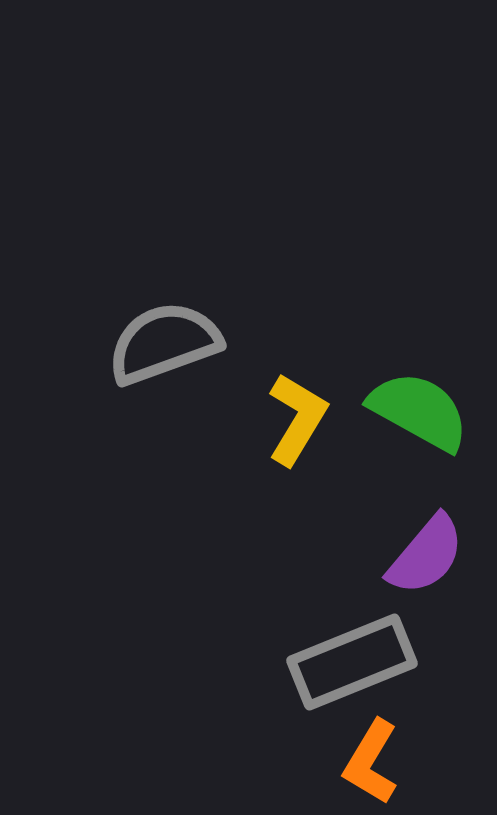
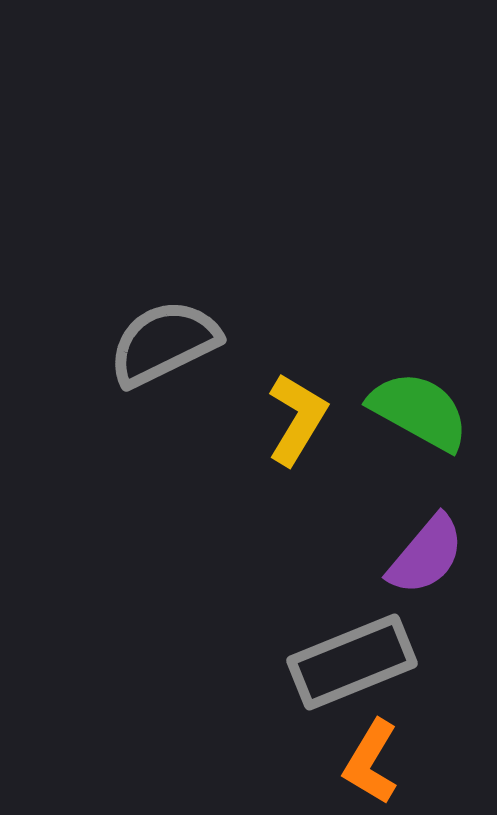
gray semicircle: rotated 6 degrees counterclockwise
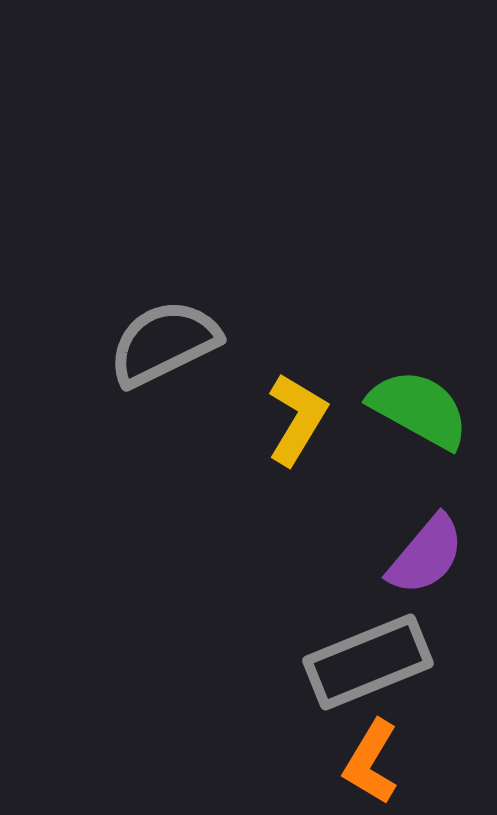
green semicircle: moved 2 px up
gray rectangle: moved 16 px right
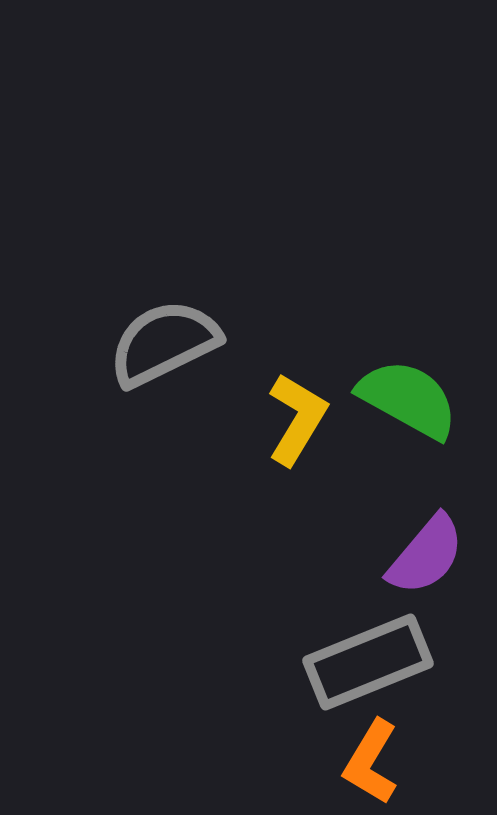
green semicircle: moved 11 px left, 10 px up
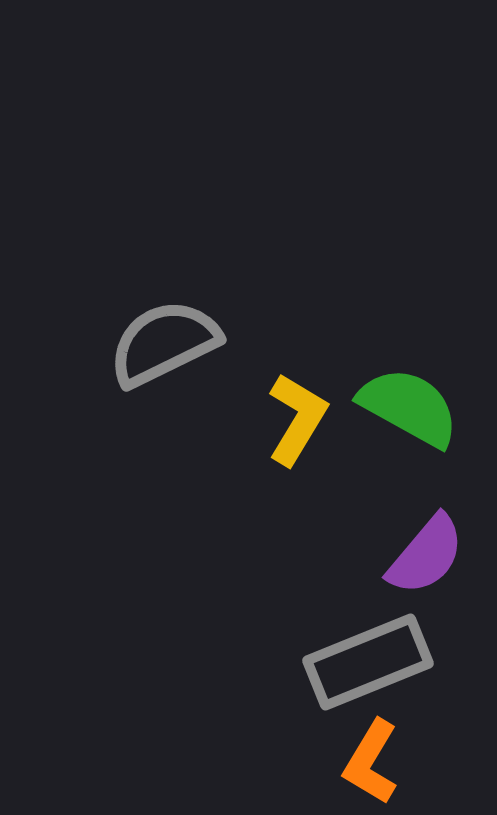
green semicircle: moved 1 px right, 8 px down
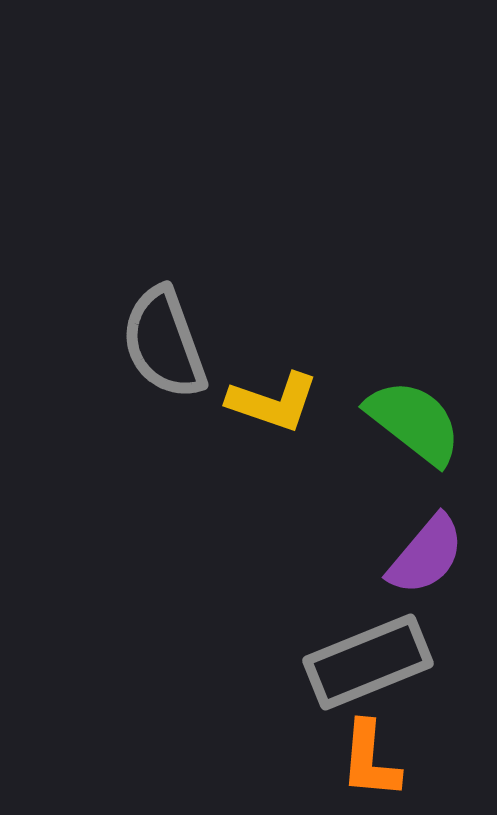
gray semicircle: rotated 84 degrees counterclockwise
green semicircle: moved 5 px right, 15 px down; rotated 9 degrees clockwise
yellow L-shape: moved 24 px left, 17 px up; rotated 78 degrees clockwise
orange L-shape: moved 1 px left, 2 px up; rotated 26 degrees counterclockwise
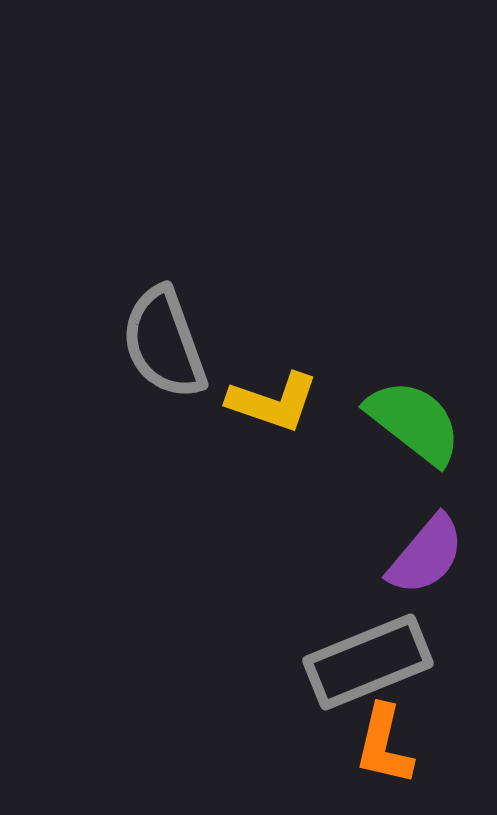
orange L-shape: moved 14 px right, 15 px up; rotated 8 degrees clockwise
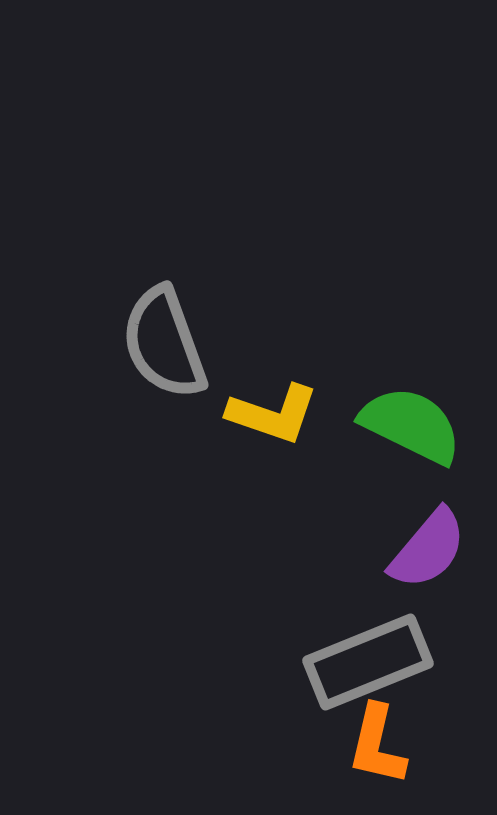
yellow L-shape: moved 12 px down
green semicircle: moved 3 px left, 3 px down; rotated 12 degrees counterclockwise
purple semicircle: moved 2 px right, 6 px up
orange L-shape: moved 7 px left
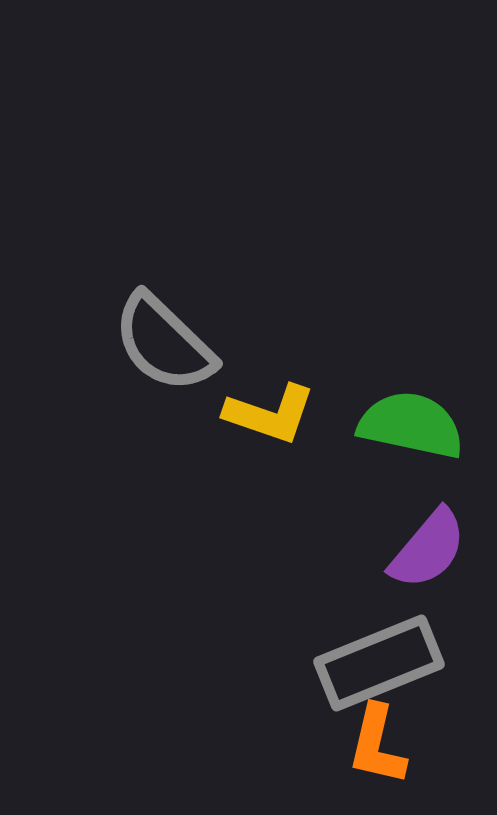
gray semicircle: rotated 26 degrees counterclockwise
yellow L-shape: moved 3 px left
green semicircle: rotated 14 degrees counterclockwise
gray rectangle: moved 11 px right, 1 px down
